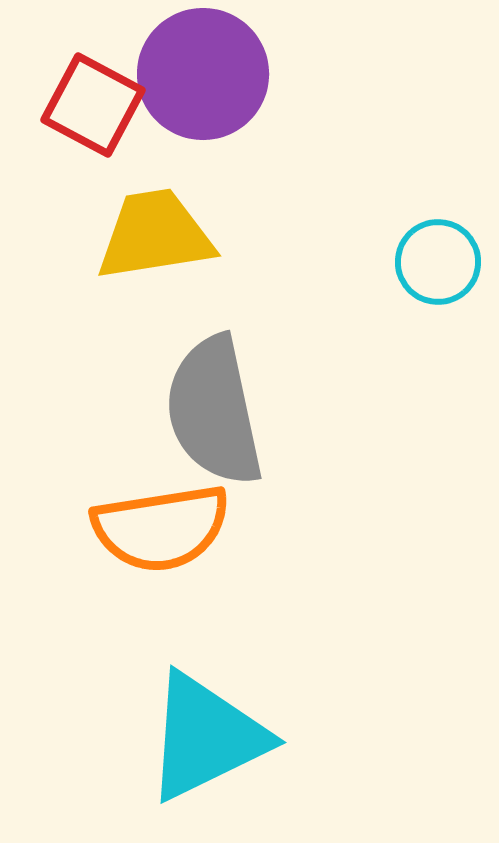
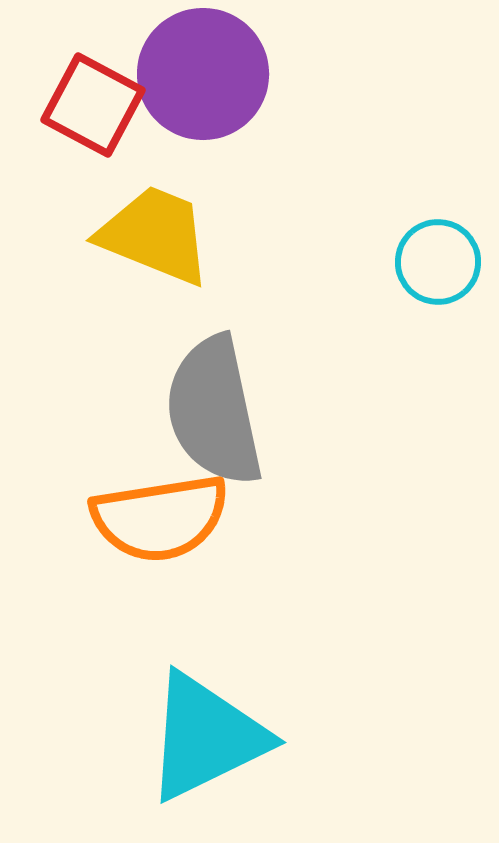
yellow trapezoid: rotated 31 degrees clockwise
orange semicircle: moved 1 px left, 10 px up
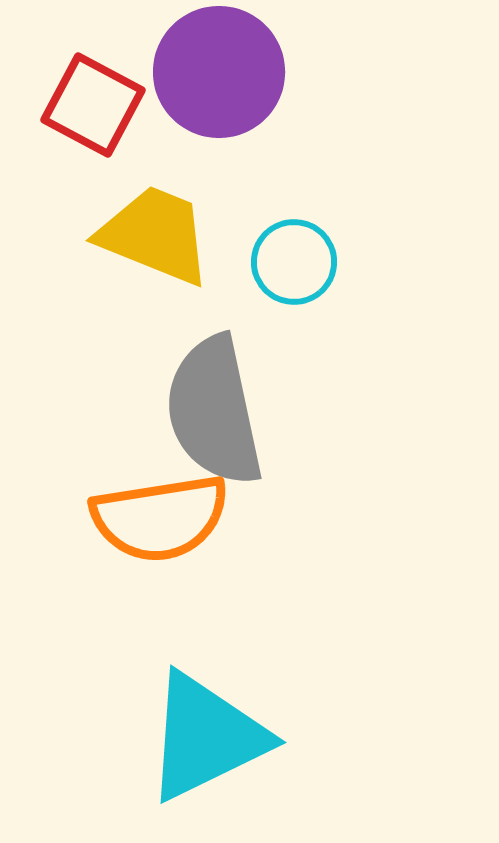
purple circle: moved 16 px right, 2 px up
cyan circle: moved 144 px left
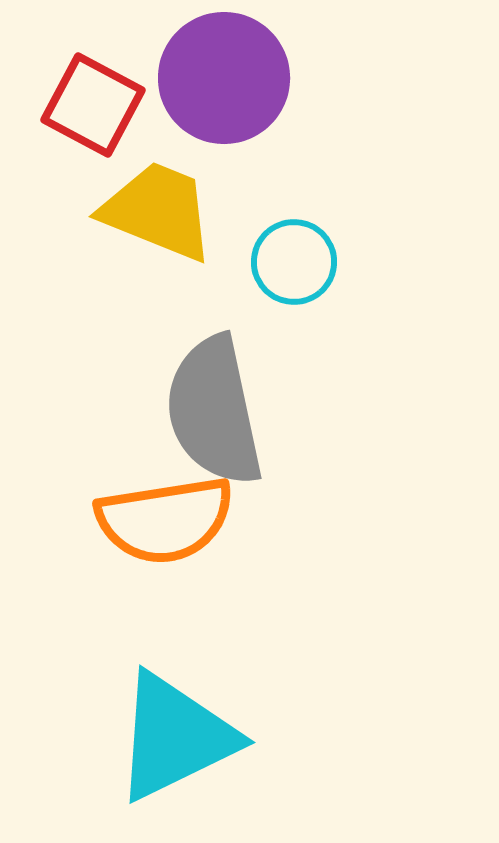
purple circle: moved 5 px right, 6 px down
yellow trapezoid: moved 3 px right, 24 px up
orange semicircle: moved 5 px right, 2 px down
cyan triangle: moved 31 px left
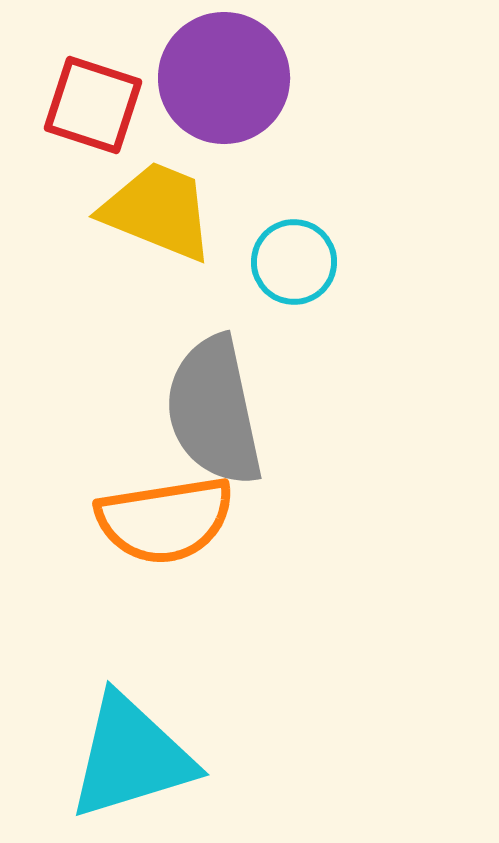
red square: rotated 10 degrees counterclockwise
cyan triangle: moved 44 px left, 20 px down; rotated 9 degrees clockwise
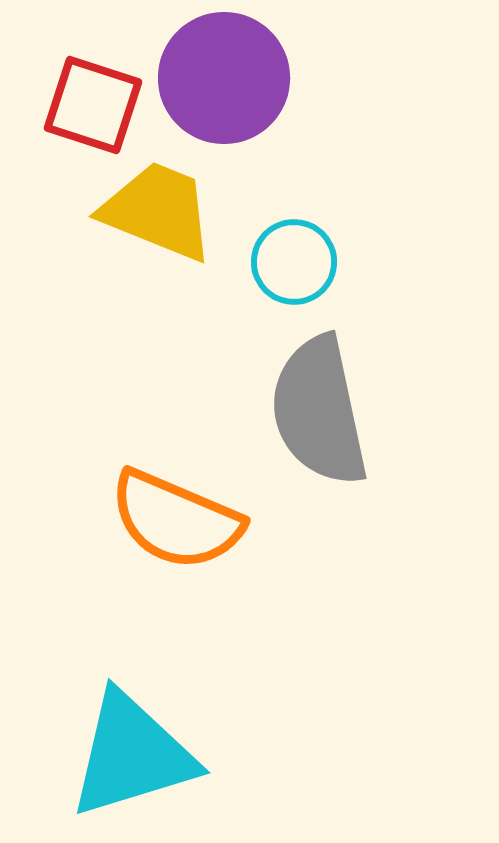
gray semicircle: moved 105 px right
orange semicircle: moved 11 px right; rotated 32 degrees clockwise
cyan triangle: moved 1 px right, 2 px up
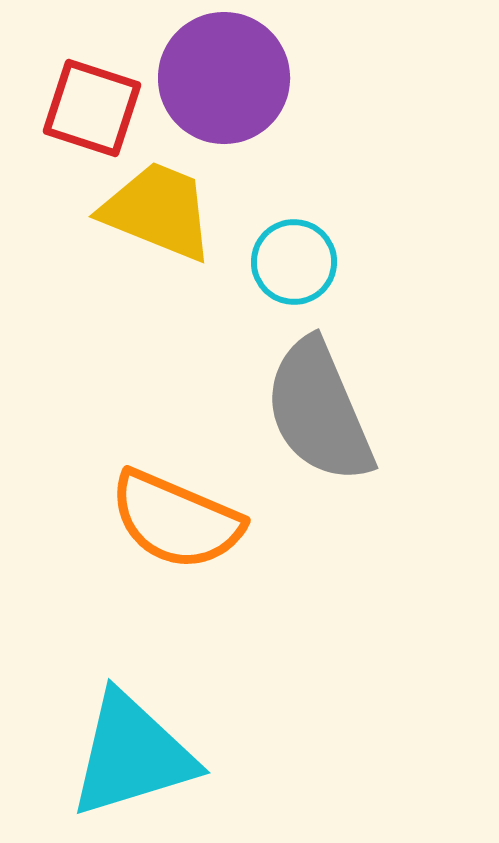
red square: moved 1 px left, 3 px down
gray semicircle: rotated 11 degrees counterclockwise
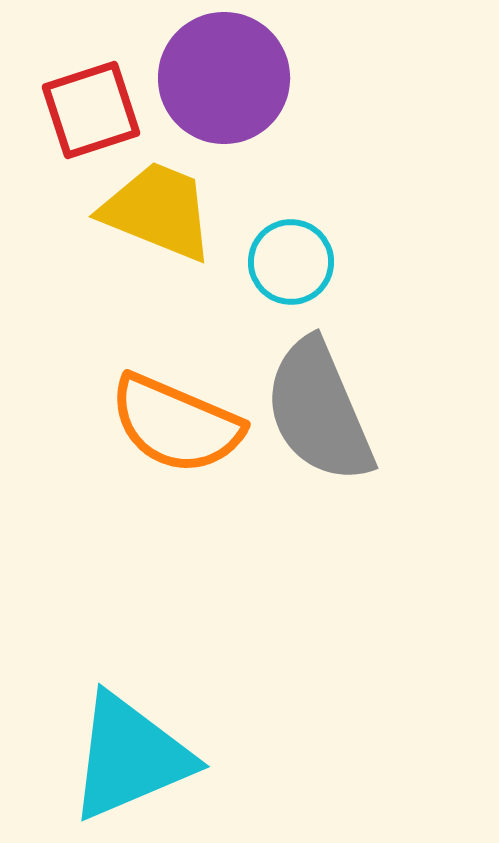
red square: moved 1 px left, 2 px down; rotated 36 degrees counterclockwise
cyan circle: moved 3 px left
orange semicircle: moved 96 px up
cyan triangle: moved 2 px left, 2 px down; rotated 6 degrees counterclockwise
